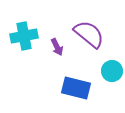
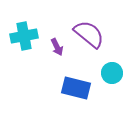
cyan circle: moved 2 px down
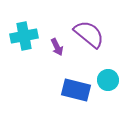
cyan circle: moved 4 px left, 7 px down
blue rectangle: moved 2 px down
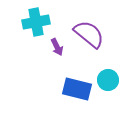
cyan cross: moved 12 px right, 14 px up
blue rectangle: moved 1 px right, 1 px up
